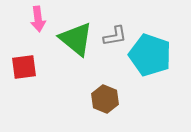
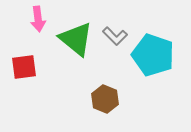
gray L-shape: rotated 55 degrees clockwise
cyan pentagon: moved 3 px right
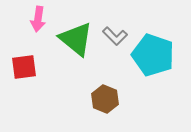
pink arrow: rotated 15 degrees clockwise
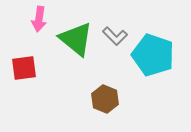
pink arrow: moved 1 px right
red square: moved 1 px down
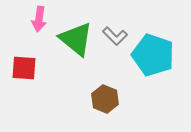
red square: rotated 12 degrees clockwise
